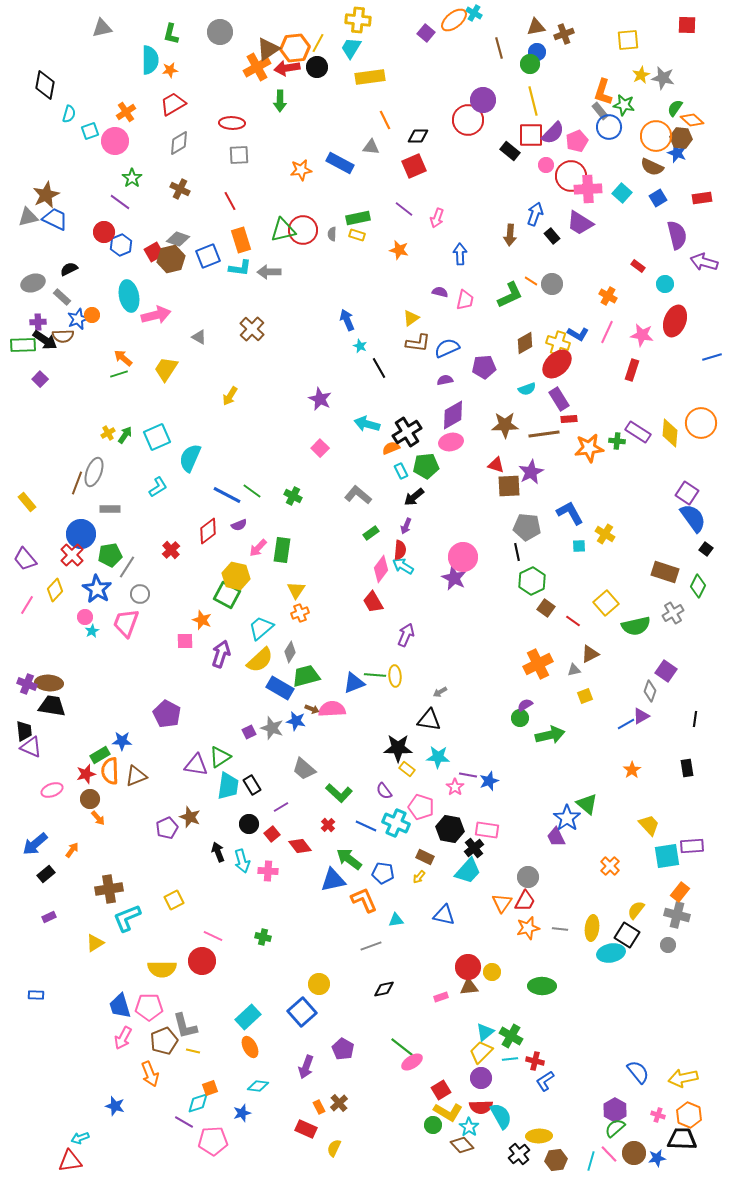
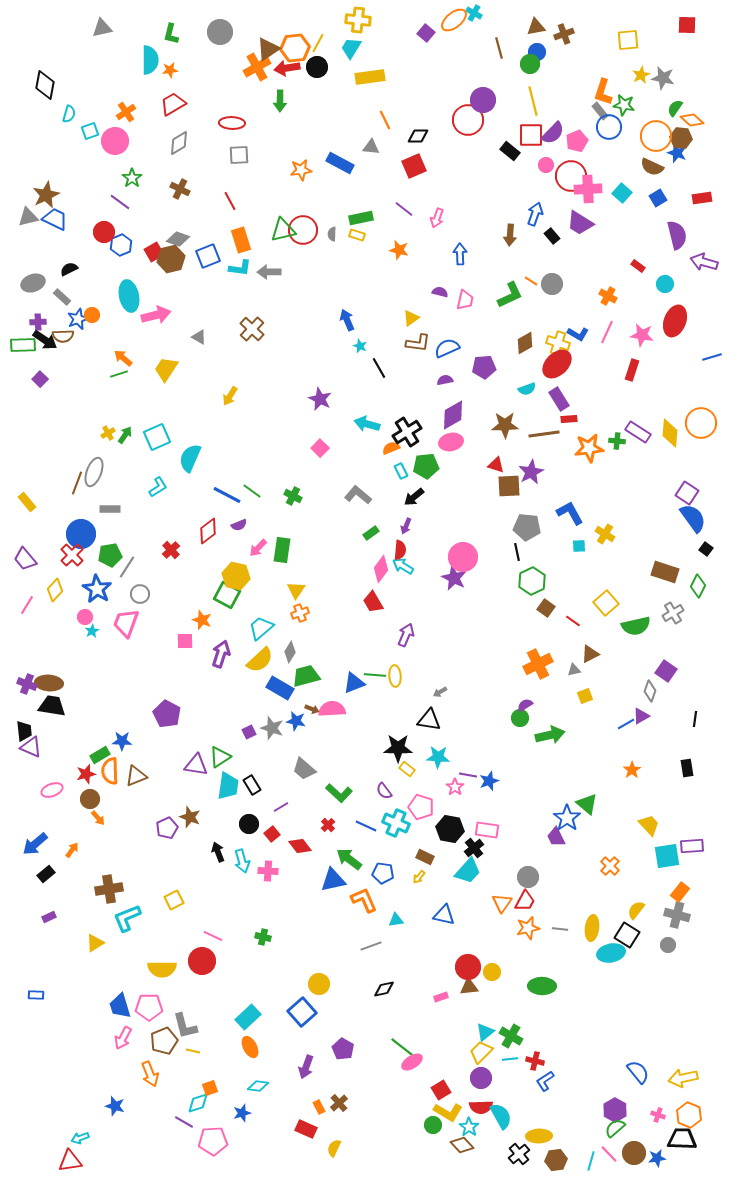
green rectangle at (358, 218): moved 3 px right
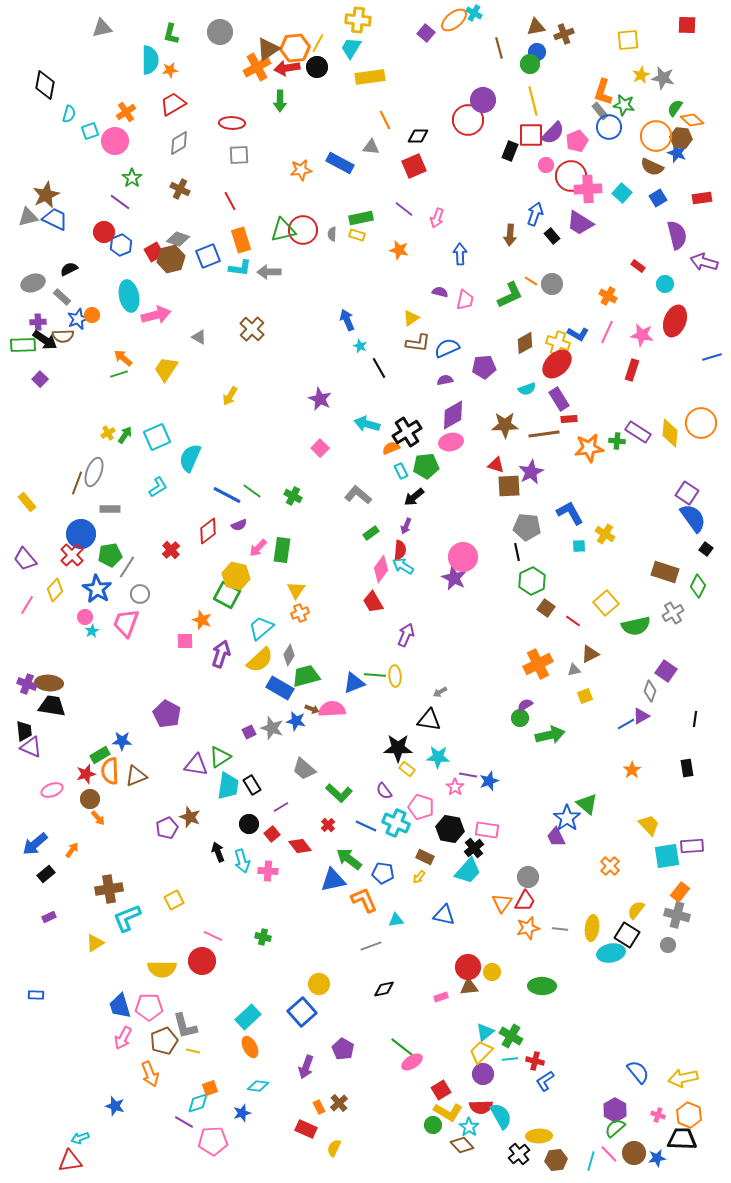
black rectangle at (510, 151): rotated 72 degrees clockwise
gray diamond at (290, 652): moved 1 px left, 3 px down
purple circle at (481, 1078): moved 2 px right, 4 px up
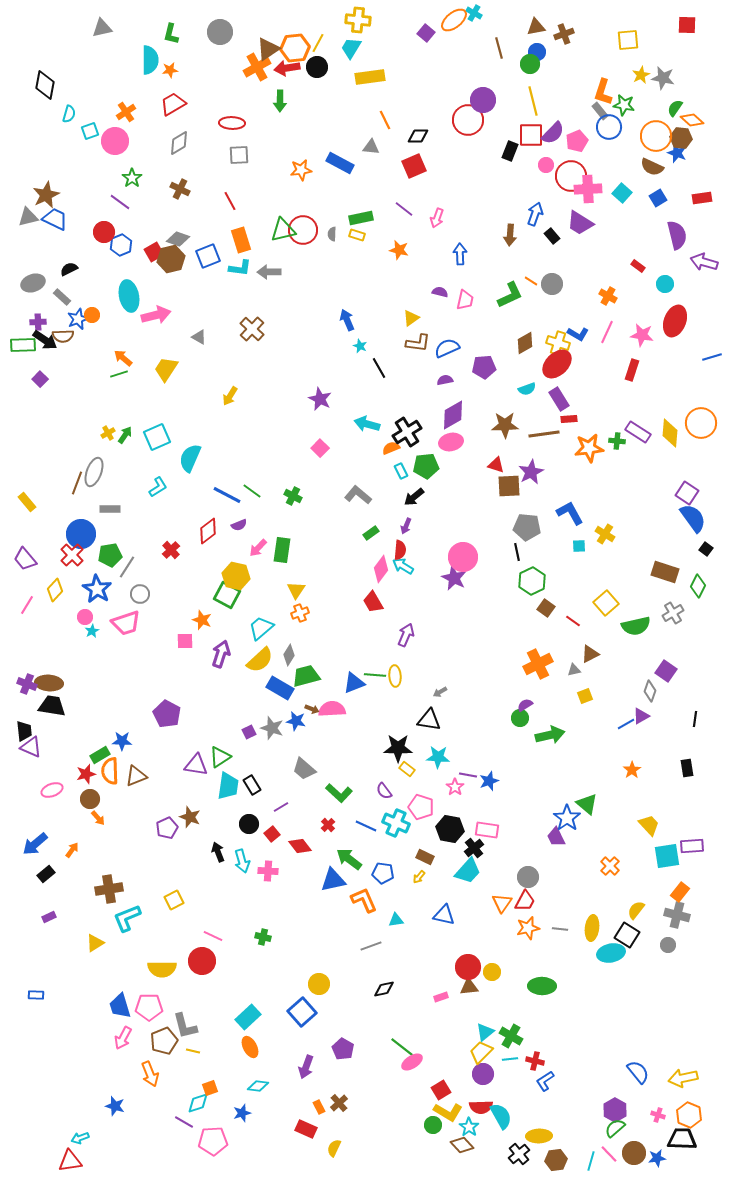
pink trapezoid at (126, 623): rotated 128 degrees counterclockwise
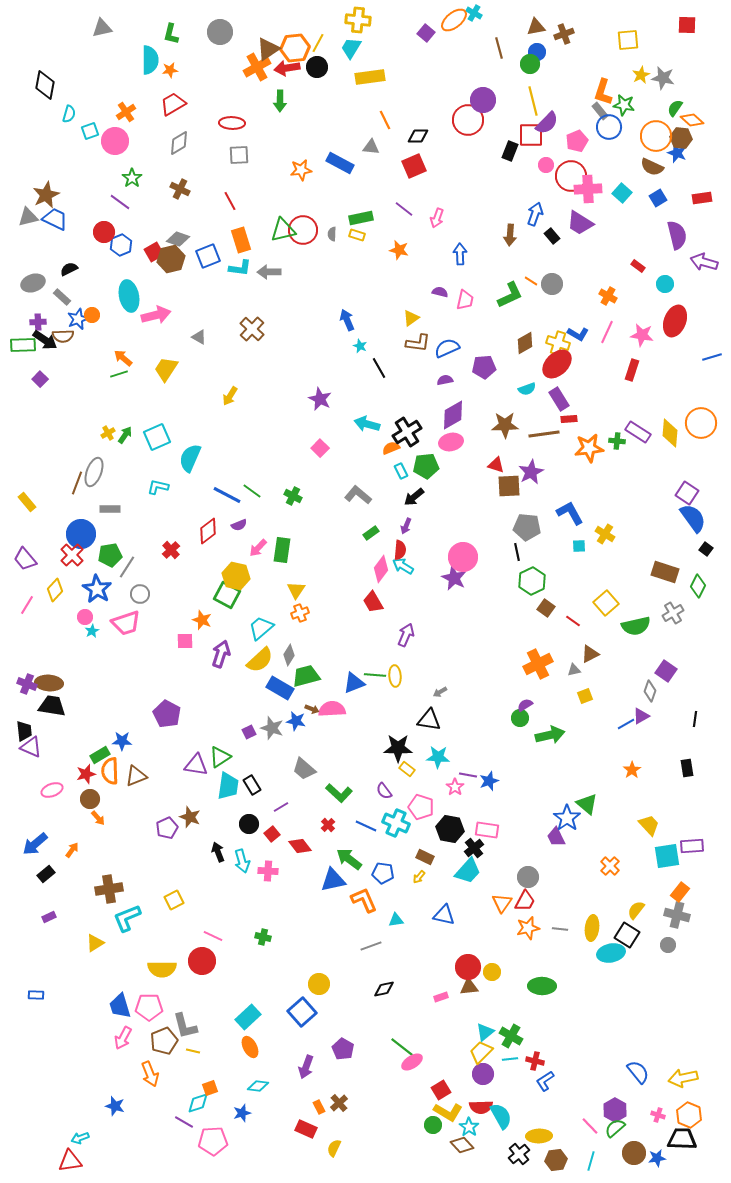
purple semicircle at (553, 133): moved 6 px left, 10 px up
cyan L-shape at (158, 487): rotated 135 degrees counterclockwise
pink line at (609, 1154): moved 19 px left, 28 px up
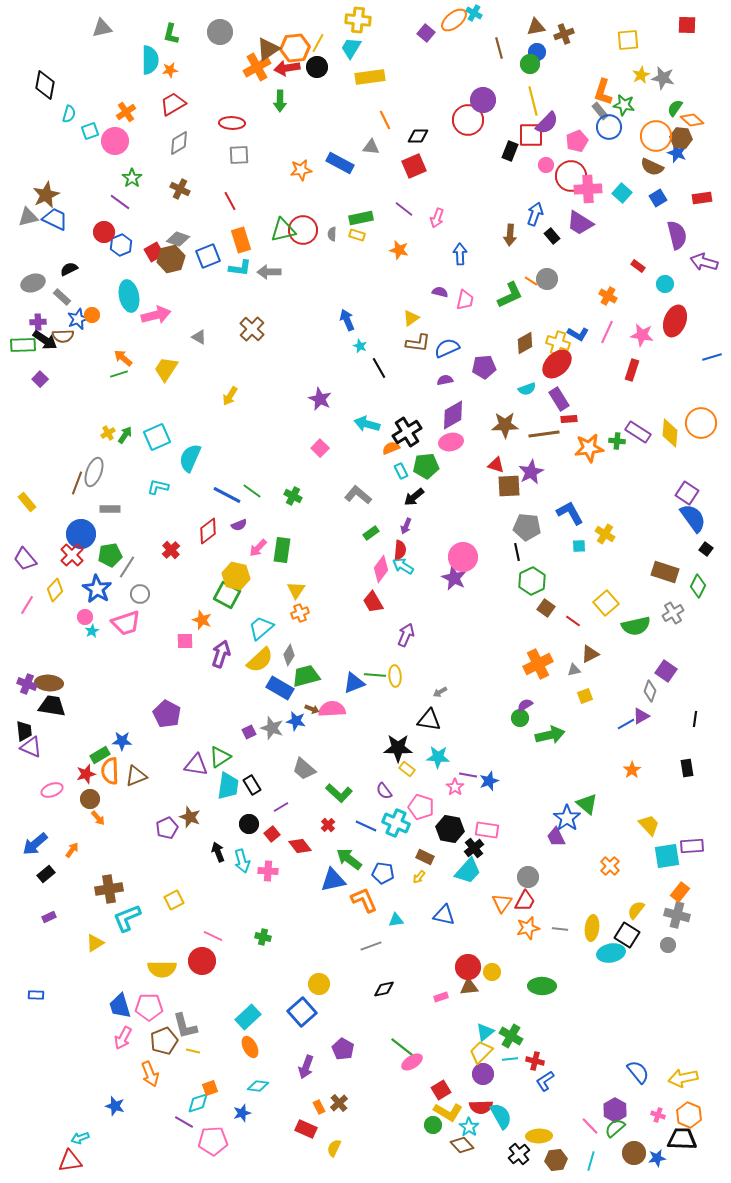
gray circle at (552, 284): moved 5 px left, 5 px up
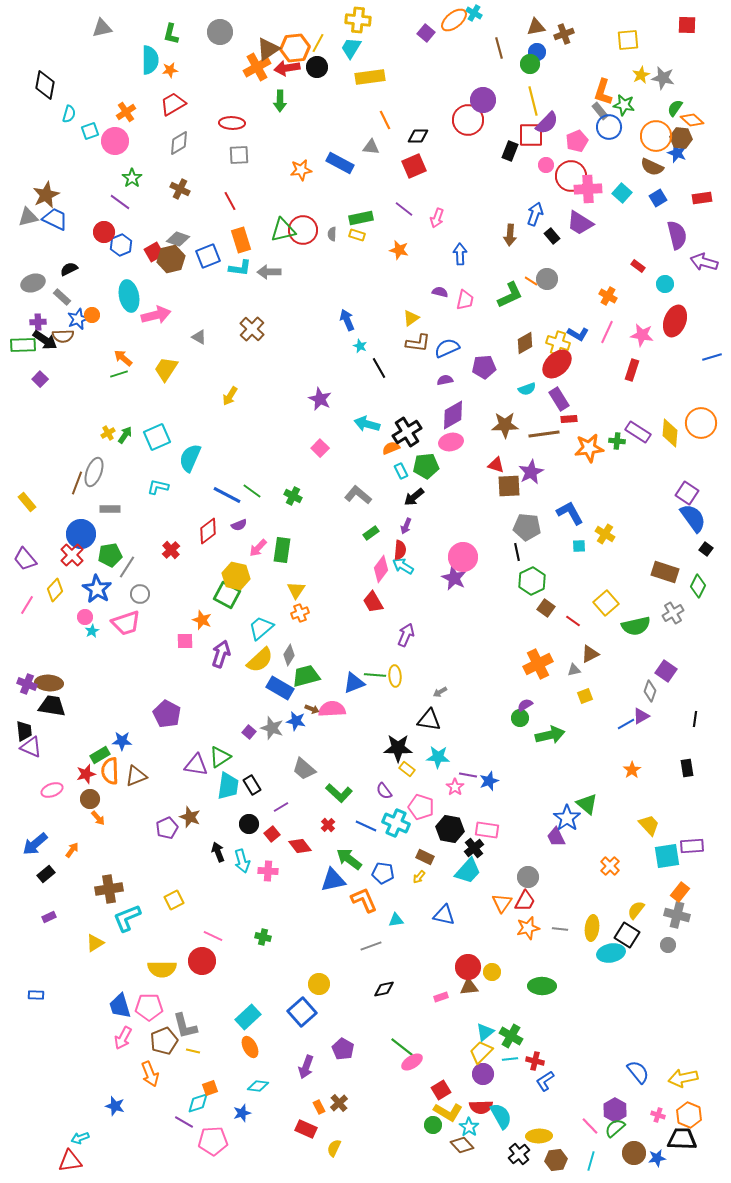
purple square at (249, 732): rotated 24 degrees counterclockwise
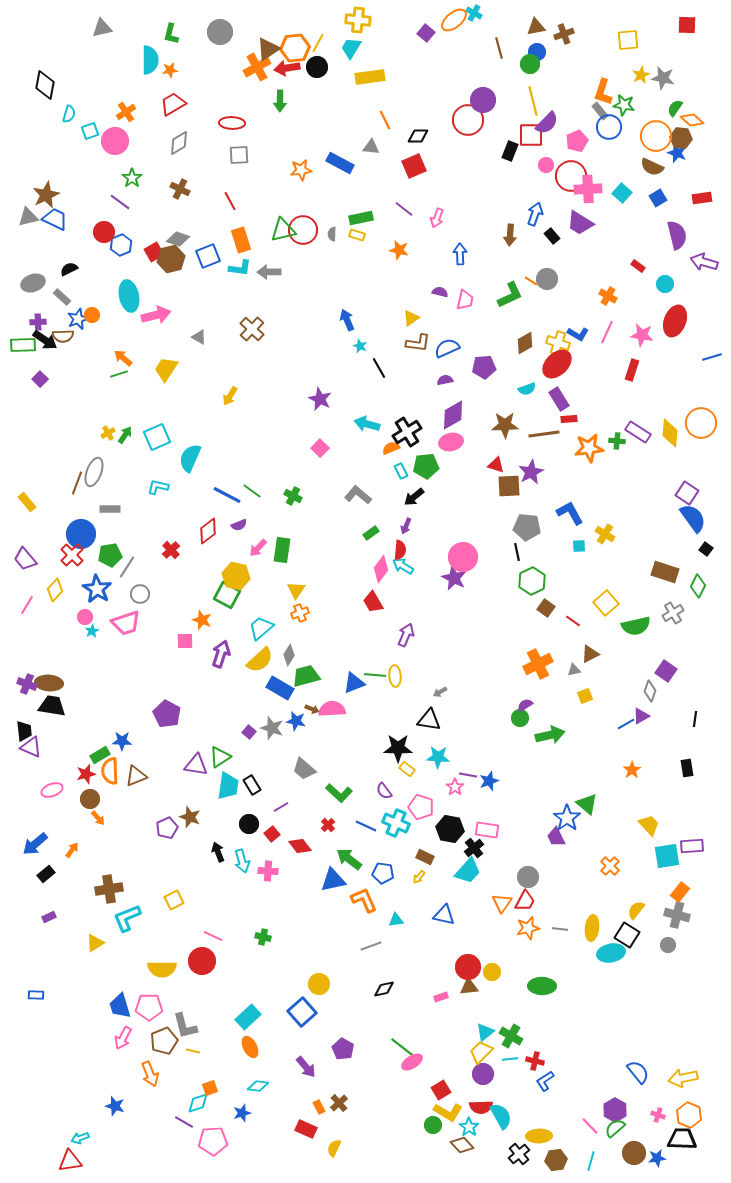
purple arrow at (306, 1067): rotated 60 degrees counterclockwise
